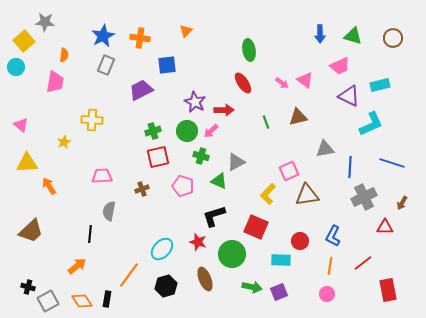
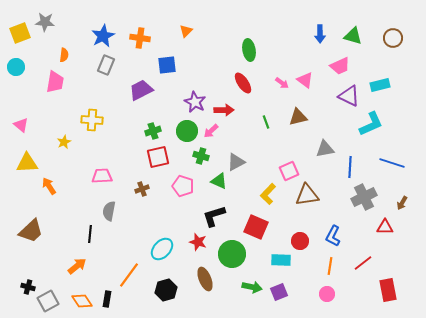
yellow square at (24, 41): moved 4 px left, 8 px up; rotated 20 degrees clockwise
black hexagon at (166, 286): moved 4 px down
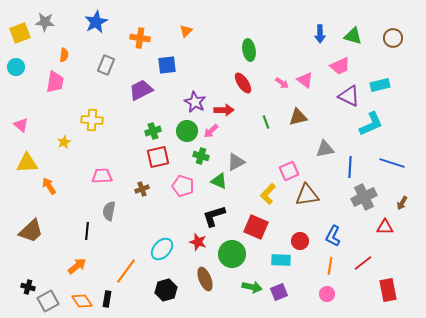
blue star at (103, 36): moved 7 px left, 14 px up
black line at (90, 234): moved 3 px left, 3 px up
orange line at (129, 275): moved 3 px left, 4 px up
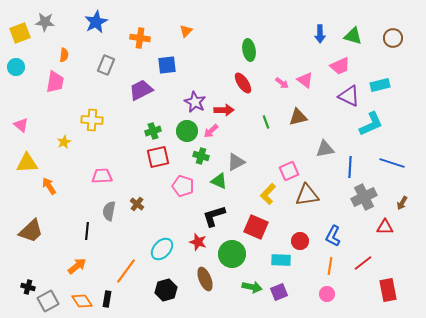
brown cross at (142, 189): moved 5 px left, 15 px down; rotated 32 degrees counterclockwise
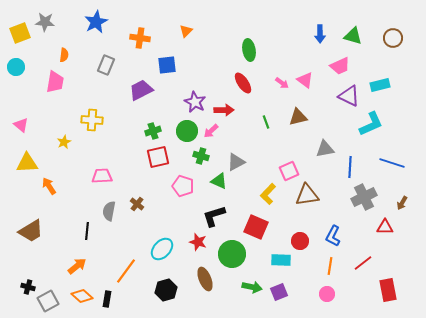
brown trapezoid at (31, 231): rotated 12 degrees clockwise
orange diamond at (82, 301): moved 5 px up; rotated 15 degrees counterclockwise
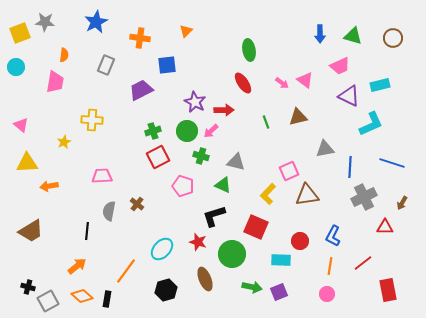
red square at (158, 157): rotated 15 degrees counterclockwise
gray triangle at (236, 162): rotated 42 degrees clockwise
green triangle at (219, 181): moved 4 px right, 4 px down
orange arrow at (49, 186): rotated 66 degrees counterclockwise
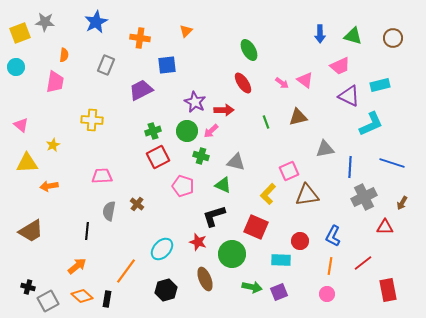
green ellipse at (249, 50): rotated 20 degrees counterclockwise
yellow star at (64, 142): moved 11 px left, 3 px down
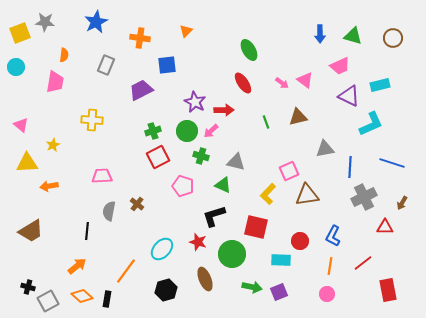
red square at (256, 227): rotated 10 degrees counterclockwise
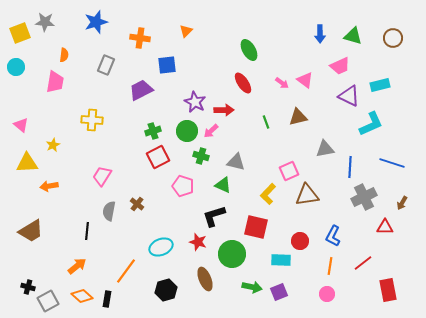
blue star at (96, 22): rotated 10 degrees clockwise
pink trapezoid at (102, 176): rotated 55 degrees counterclockwise
cyan ellipse at (162, 249): moved 1 px left, 2 px up; rotated 25 degrees clockwise
